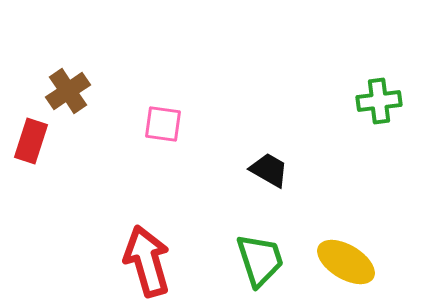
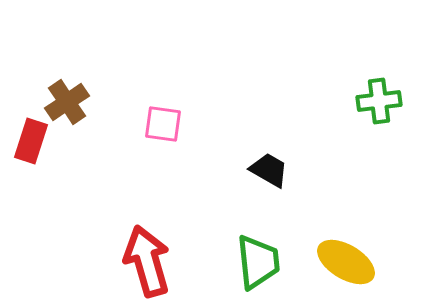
brown cross: moved 1 px left, 11 px down
green trapezoid: moved 2 px left, 2 px down; rotated 12 degrees clockwise
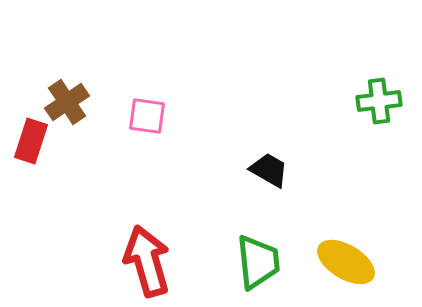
pink square: moved 16 px left, 8 px up
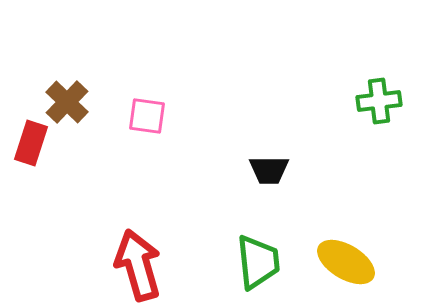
brown cross: rotated 12 degrees counterclockwise
red rectangle: moved 2 px down
black trapezoid: rotated 150 degrees clockwise
red arrow: moved 9 px left, 4 px down
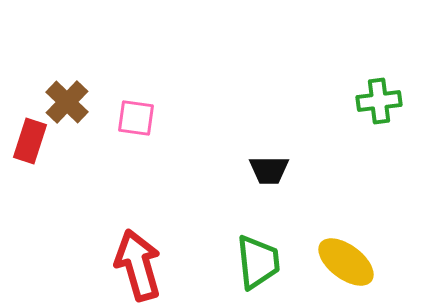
pink square: moved 11 px left, 2 px down
red rectangle: moved 1 px left, 2 px up
yellow ellipse: rotated 6 degrees clockwise
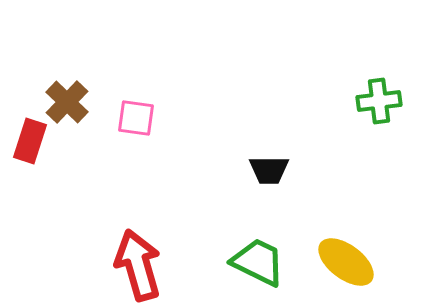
green trapezoid: rotated 58 degrees counterclockwise
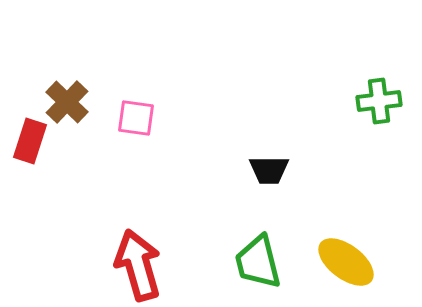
green trapezoid: rotated 130 degrees counterclockwise
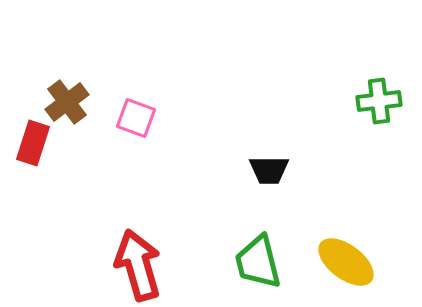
brown cross: rotated 9 degrees clockwise
pink square: rotated 12 degrees clockwise
red rectangle: moved 3 px right, 2 px down
